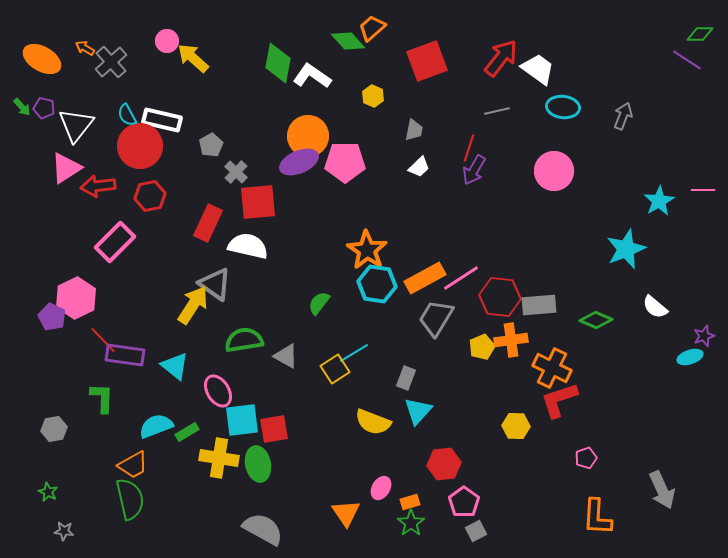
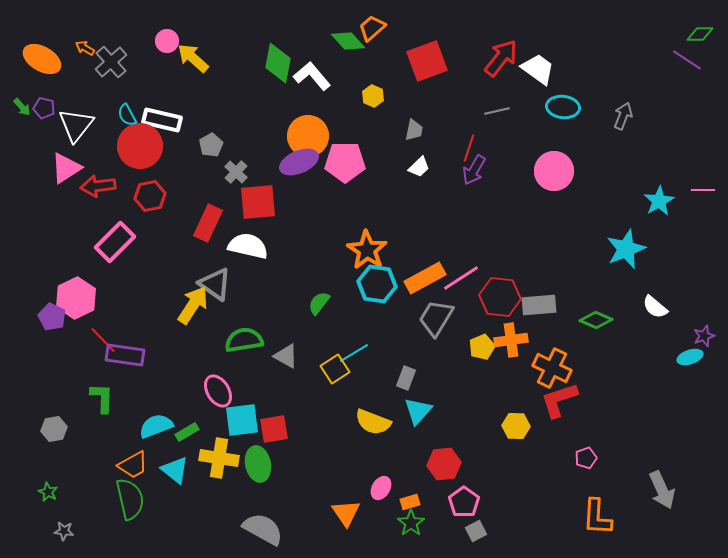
white L-shape at (312, 76): rotated 15 degrees clockwise
cyan triangle at (175, 366): moved 104 px down
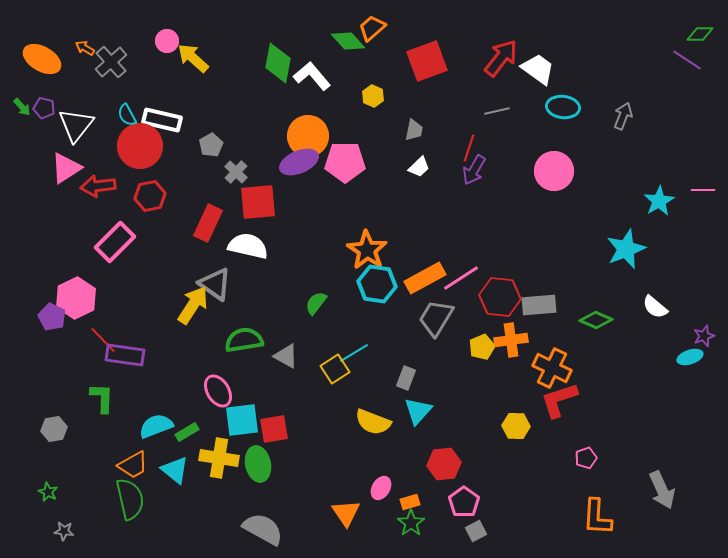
green semicircle at (319, 303): moved 3 px left
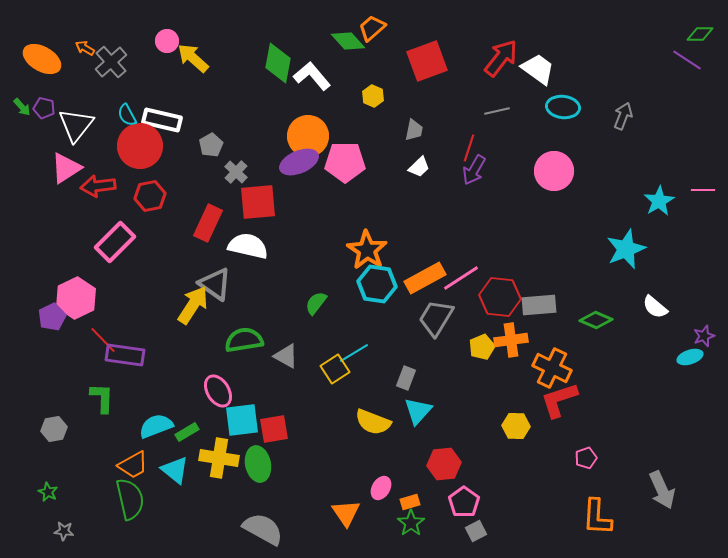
purple pentagon at (52, 317): rotated 20 degrees clockwise
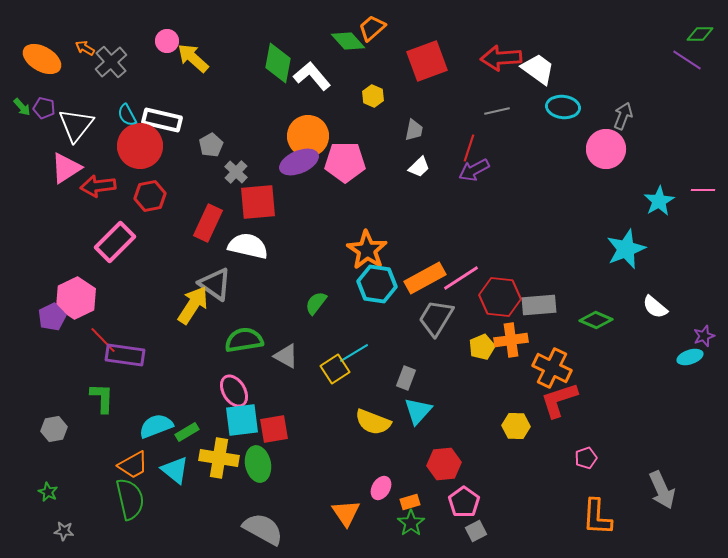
red arrow at (501, 58): rotated 132 degrees counterclockwise
purple arrow at (474, 170): rotated 32 degrees clockwise
pink circle at (554, 171): moved 52 px right, 22 px up
pink ellipse at (218, 391): moved 16 px right
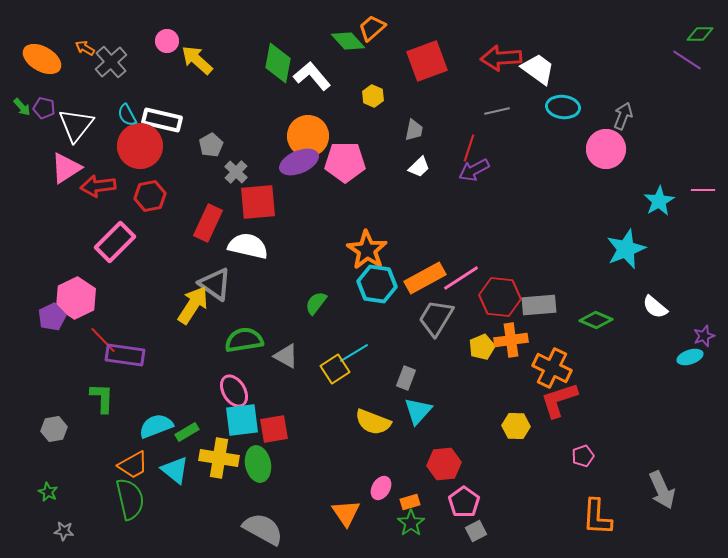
yellow arrow at (193, 58): moved 4 px right, 2 px down
pink pentagon at (586, 458): moved 3 px left, 2 px up
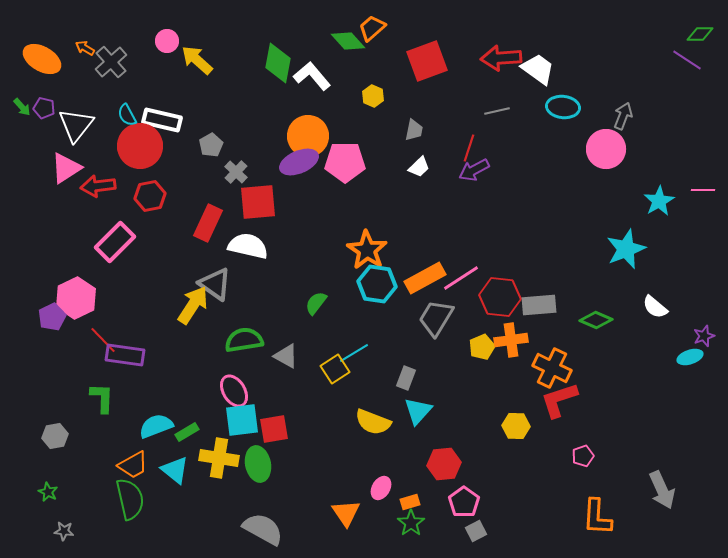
gray hexagon at (54, 429): moved 1 px right, 7 px down
